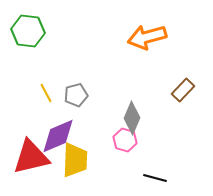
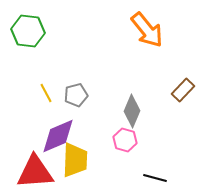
orange arrow: moved 7 px up; rotated 114 degrees counterclockwise
gray diamond: moved 7 px up
red triangle: moved 4 px right, 15 px down; rotated 9 degrees clockwise
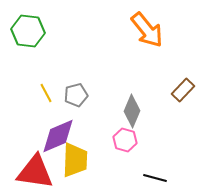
red triangle: rotated 12 degrees clockwise
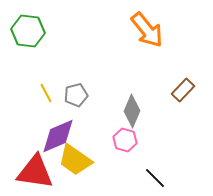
yellow trapezoid: rotated 123 degrees clockwise
black line: rotated 30 degrees clockwise
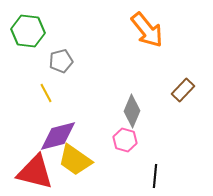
gray pentagon: moved 15 px left, 34 px up
purple diamond: rotated 9 degrees clockwise
red triangle: rotated 6 degrees clockwise
black line: moved 2 px up; rotated 50 degrees clockwise
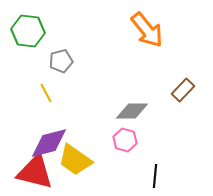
gray diamond: rotated 68 degrees clockwise
purple diamond: moved 9 px left, 7 px down
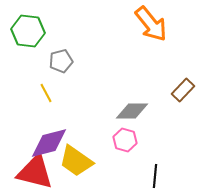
orange arrow: moved 4 px right, 6 px up
yellow trapezoid: moved 1 px right, 1 px down
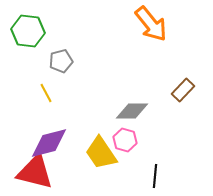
yellow trapezoid: moved 25 px right, 8 px up; rotated 21 degrees clockwise
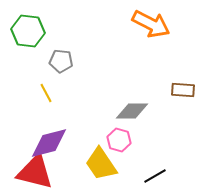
orange arrow: rotated 24 degrees counterclockwise
gray pentagon: rotated 20 degrees clockwise
brown rectangle: rotated 50 degrees clockwise
pink hexagon: moved 6 px left
yellow trapezoid: moved 11 px down
black line: rotated 55 degrees clockwise
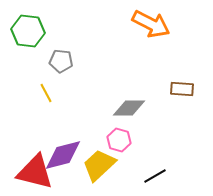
brown rectangle: moved 1 px left, 1 px up
gray diamond: moved 3 px left, 3 px up
purple diamond: moved 14 px right, 12 px down
yellow trapezoid: moved 2 px left, 1 px down; rotated 81 degrees clockwise
